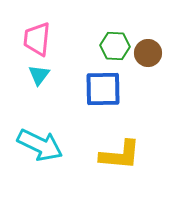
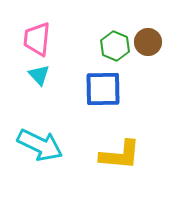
green hexagon: rotated 20 degrees clockwise
brown circle: moved 11 px up
cyan triangle: rotated 20 degrees counterclockwise
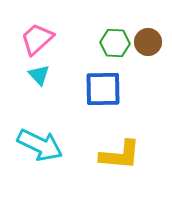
pink trapezoid: rotated 42 degrees clockwise
green hexagon: moved 3 px up; rotated 20 degrees counterclockwise
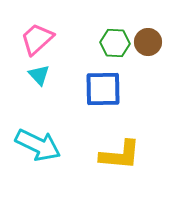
cyan arrow: moved 2 px left
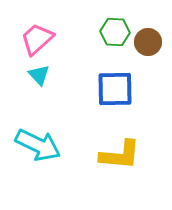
green hexagon: moved 11 px up
blue square: moved 12 px right
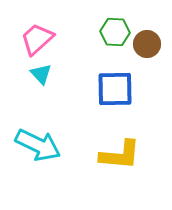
brown circle: moved 1 px left, 2 px down
cyan triangle: moved 2 px right, 1 px up
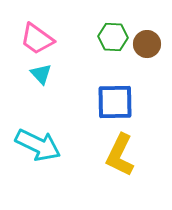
green hexagon: moved 2 px left, 5 px down
pink trapezoid: rotated 102 degrees counterclockwise
blue square: moved 13 px down
yellow L-shape: rotated 111 degrees clockwise
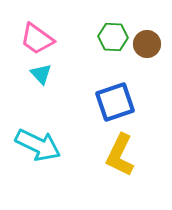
blue square: rotated 18 degrees counterclockwise
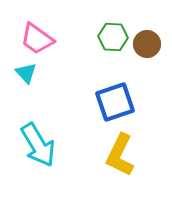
cyan triangle: moved 15 px left, 1 px up
cyan arrow: rotated 33 degrees clockwise
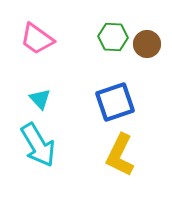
cyan triangle: moved 14 px right, 26 px down
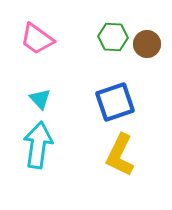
cyan arrow: rotated 141 degrees counterclockwise
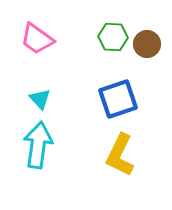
blue square: moved 3 px right, 3 px up
